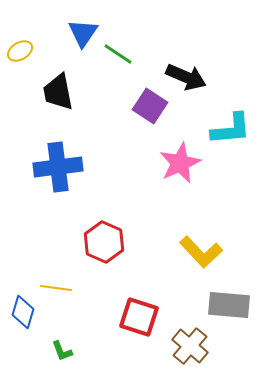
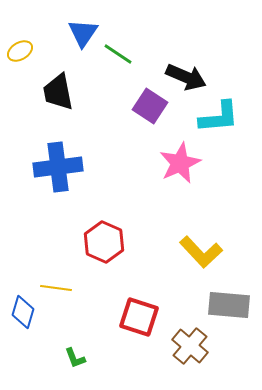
cyan L-shape: moved 12 px left, 12 px up
green L-shape: moved 13 px right, 7 px down
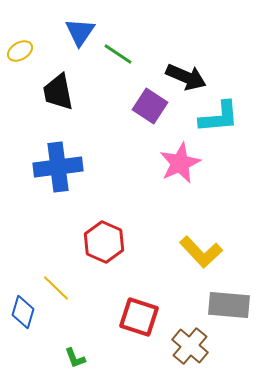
blue triangle: moved 3 px left, 1 px up
yellow line: rotated 36 degrees clockwise
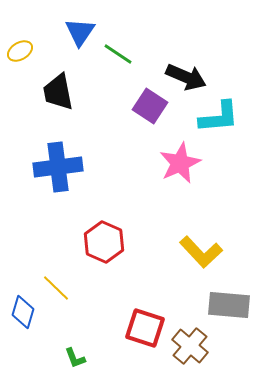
red square: moved 6 px right, 11 px down
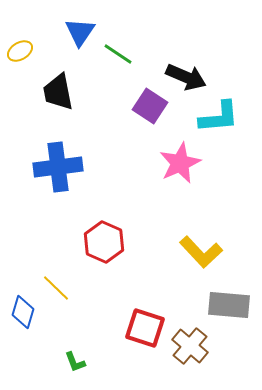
green L-shape: moved 4 px down
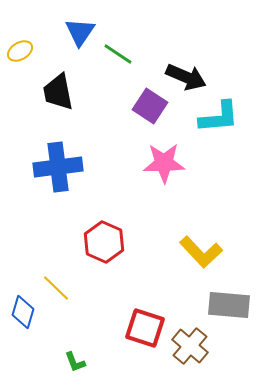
pink star: moved 16 px left; rotated 24 degrees clockwise
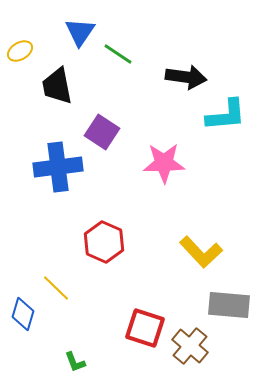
black arrow: rotated 15 degrees counterclockwise
black trapezoid: moved 1 px left, 6 px up
purple square: moved 48 px left, 26 px down
cyan L-shape: moved 7 px right, 2 px up
blue diamond: moved 2 px down
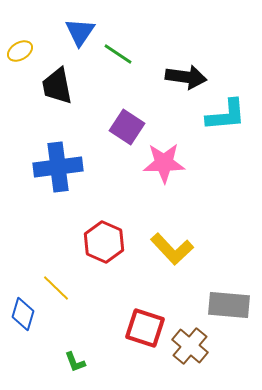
purple square: moved 25 px right, 5 px up
yellow L-shape: moved 29 px left, 3 px up
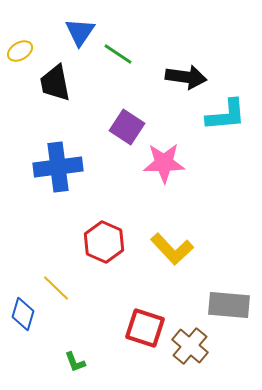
black trapezoid: moved 2 px left, 3 px up
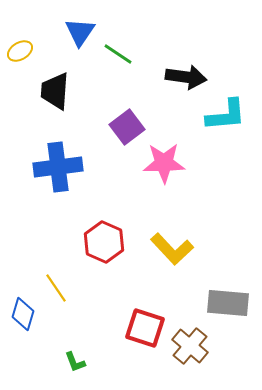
black trapezoid: moved 8 px down; rotated 15 degrees clockwise
purple square: rotated 20 degrees clockwise
yellow line: rotated 12 degrees clockwise
gray rectangle: moved 1 px left, 2 px up
